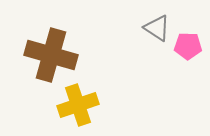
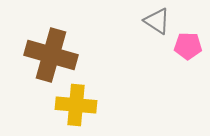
gray triangle: moved 7 px up
yellow cross: moved 2 px left; rotated 24 degrees clockwise
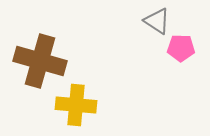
pink pentagon: moved 7 px left, 2 px down
brown cross: moved 11 px left, 6 px down
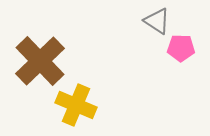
brown cross: rotated 30 degrees clockwise
yellow cross: rotated 18 degrees clockwise
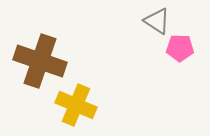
pink pentagon: moved 1 px left
brown cross: rotated 27 degrees counterclockwise
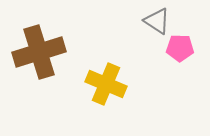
brown cross: moved 1 px left, 9 px up; rotated 36 degrees counterclockwise
yellow cross: moved 30 px right, 21 px up
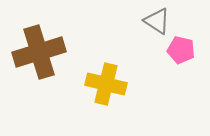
pink pentagon: moved 1 px right, 2 px down; rotated 12 degrees clockwise
yellow cross: rotated 9 degrees counterclockwise
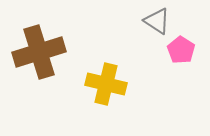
pink pentagon: rotated 20 degrees clockwise
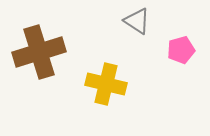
gray triangle: moved 20 px left
pink pentagon: rotated 24 degrees clockwise
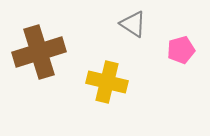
gray triangle: moved 4 px left, 3 px down
yellow cross: moved 1 px right, 2 px up
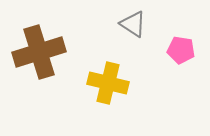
pink pentagon: rotated 24 degrees clockwise
yellow cross: moved 1 px right, 1 px down
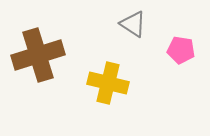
brown cross: moved 1 px left, 3 px down
